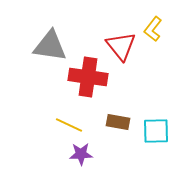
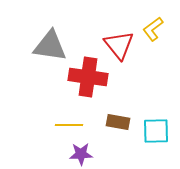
yellow L-shape: rotated 15 degrees clockwise
red triangle: moved 2 px left, 1 px up
yellow line: rotated 24 degrees counterclockwise
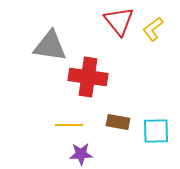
red triangle: moved 24 px up
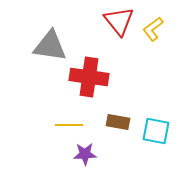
red cross: moved 1 px right
cyan square: rotated 12 degrees clockwise
purple star: moved 4 px right
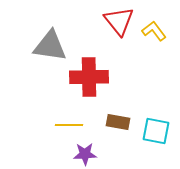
yellow L-shape: moved 1 px right, 2 px down; rotated 90 degrees clockwise
red cross: rotated 9 degrees counterclockwise
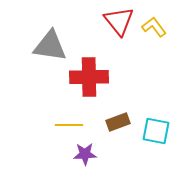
yellow L-shape: moved 4 px up
brown rectangle: rotated 30 degrees counterclockwise
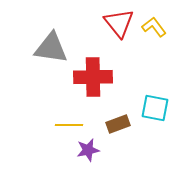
red triangle: moved 2 px down
gray triangle: moved 1 px right, 2 px down
red cross: moved 4 px right
brown rectangle: moved 2 px down
cyan square: moved 1 px left, 23 px up
purple star: moved 3 px right, 4 px up; rotated 10 degrees counterclockwise
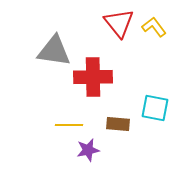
gray triangle: moved 3 px right, 3 px down
brown rectangle: rotated 25 degrees clockwise
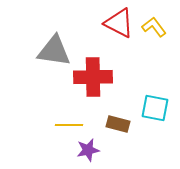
red triangle: rotated 24 degrees counterclockwise
brown rectangle: rotated 10 degrees clockwise
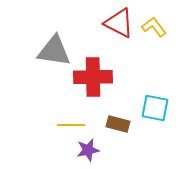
yellow line: moved 2 px right
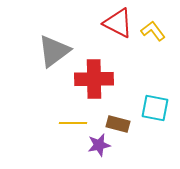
red triangle: moved 1 px left
yellow L-shape: moved 1 px left, 4 px down
gray triangle: rotated 45 degrees counterclockwise
red cross: moved 1 px right, 2 px down
yellow line: moved 2 px right, 2 px up
purple star: moved 11 px right, 5 px up
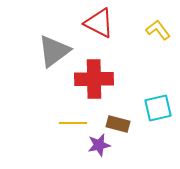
red triangle: moved 19 px left
yellow L-shape: moved 5 px right, 1 px up
cyan square: moved 3 px right; rotated 24 degrees counterclockwise
